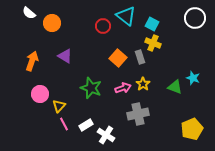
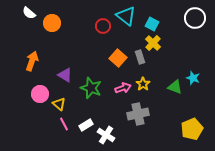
yellow cross: rotated 21 degrees clockwise
purple triangle: moved 19 px down
yellow triangle: moved 2 px up; rotated 32 degrees counterclockwise
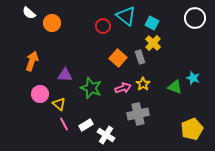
cyan square: moved 1 px up
purple triangle: rotated 28 degrees counterclockwise
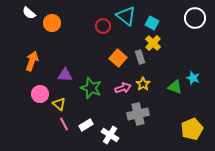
white cross: moved 4 px right
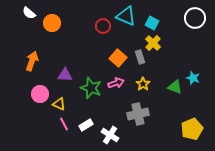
cyan triangle: rotated 15 degrees counterclockwise
pink arrow: moved 7 px left, 5 px up
yellow triangle: rotated 16 degrees counterclockwise
